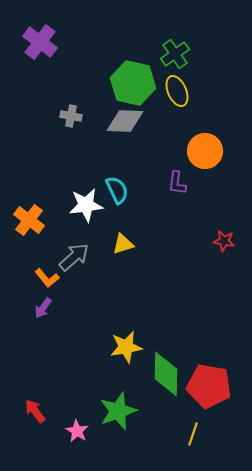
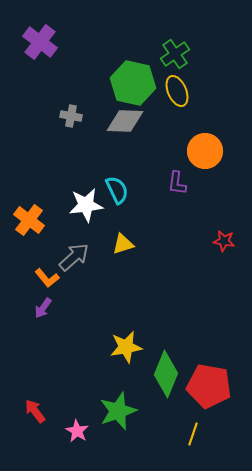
green diamond: rotated 21 degrees clockwise
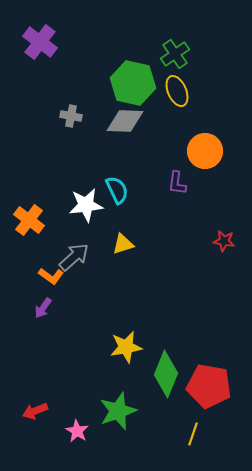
orange L-shape: moved 4 px right, 2 px up; rotated 15 degrees counterclockwise
red arrow: rotated 75 degrees counterclockwise
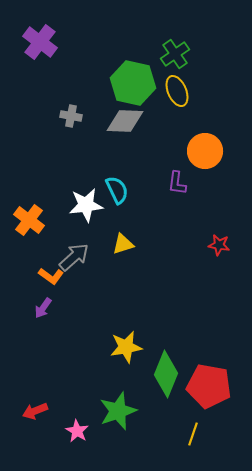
red star: moved 5 px left, 4 px down
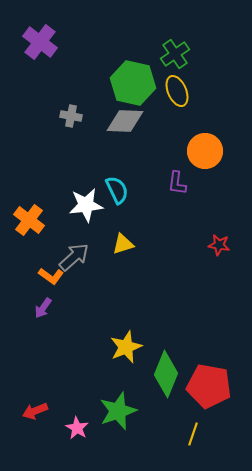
yellow star: rotated 12 degrees counterclockwise
pink star: moved 3 px up
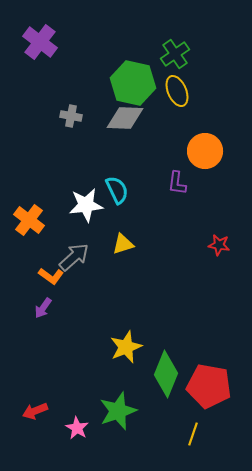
gray diamond: moved 3 px up
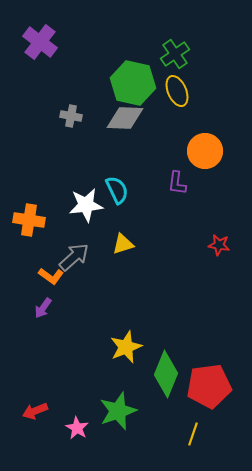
orange cross: rotated 28 degrees counterclockwise
red pentagon: rotated 18 degrees counterclockwise
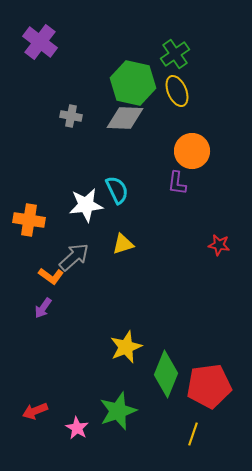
orange circle: moved 13 px left
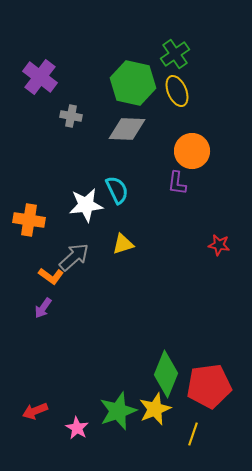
purple cross: moved 35 px down
gray diamond: moved 2 px right, 11 px down
yellow star: moved 29 px right, 62 px down
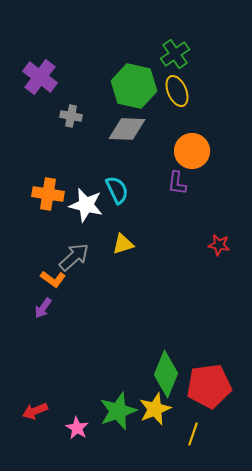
green hexagon: moved 1 px right, 3 px down
white star: rotated 20 degrees clockwise
orange cross: moved 19 px right, 26 px up
orange L-shape: moved 2 px right, 3 px down
